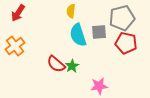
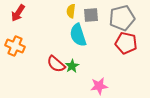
gray square: moved 8 px left, 17 px up
orange cross: rotated 30 degrees counterclockwise
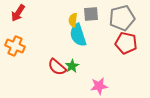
yellow semicircle: moved 2 px right, 9 px down
gray square: moved 1 px up
red semicircle: moved 1 px right, 3 px down
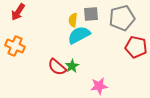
red arrow: moved 1 px up
cyan semicircle: moved 1 px right; rotated 80 degrees clockwise
red pentagon: moved 10 px right, 4 px down
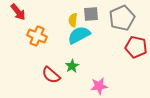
red arrow: rotated 72 degrees counterclockwise
gray pentagon: rotated 10 degrees counterclockwise
orange cross: moved 22 px right, 10 px up
red semicircle: moved 6 px left, 8 px down
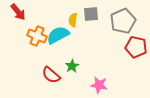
gray pentagon: moved 1 px right, 3 px down
cyan semicircle: moved 21 px left
pink star: moved 1 px up; rotated 18 degrees clockwise
